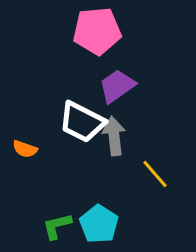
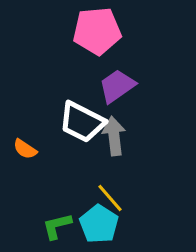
orange semicircle: rotated 15 degrees clockwise
yellow line: moved 45 px left, 24 px down
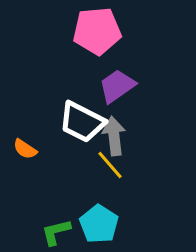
yellow line: moved 33 px up
green L-shape: moved 1 px left, 6 px down
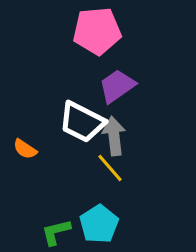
yellow line: moved 3 px down
cyan pentagon: rotated 6 degrees clockwise
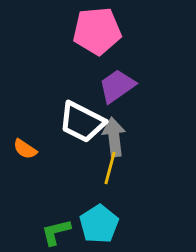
gray arrow: moved 1 px down
yellow line: rotated 56 degrees clockwise
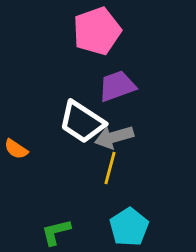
pink pentagon: rotated 15 degrees counterclockwise
purple trapezoid: rotated 15 degrees clockwise
white trapezoid: rotated 6 degrees clockwise
gray arrow: rotated 99 degrees counterclockwise
orange semicircle: moved 9 px left
cyan pentagon: moved 30 px right, 3 px down
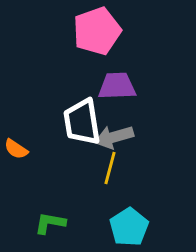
purple trapezoid: rotated 18 degrees clockwise
white trapezoid: rotated 48 degrees clockwise
green L-shape: moved 6 px left, 9 px up; rotated 24 degrees clockwise
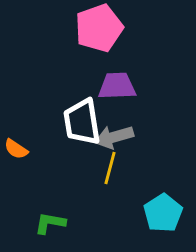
pink pentagon: moved 2 px right, 3 px up
cyan pentagon: moved 34 px right, 14 px up
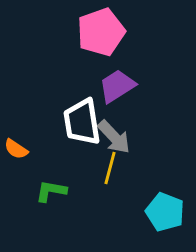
pink pentagon: moved 2 px right, 4 px down
purple trapezoid: rotated 30 degrees counterclockwise
gray arrow: rotated 117 degrees counterclockwise
cyan pentagon: moved 2 px right, 1 px up; rotated 18 degrees counterclockwise
green L-shape: moved 1 px right, 32 px up
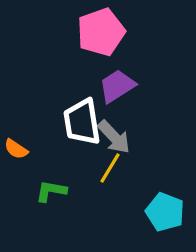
yellow line: rotated 16 degrees clockwise
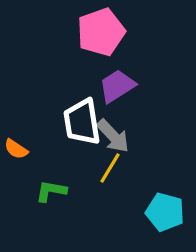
gray arrow: moved 1 px left, 1 px up
cyan pentagon: rotated 6 degrees counterclockwise
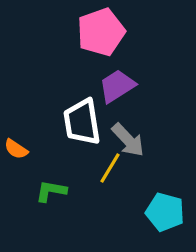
gray arrow: moved 15 px right, 4 px down
